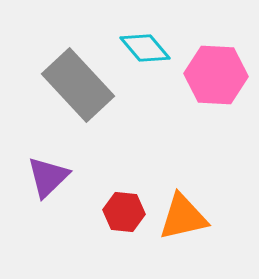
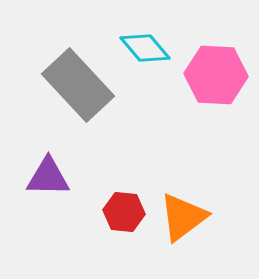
purple triangle: rotated 45 degrees clockwise
orange triangle: rotated 24 degrees counterclockwise
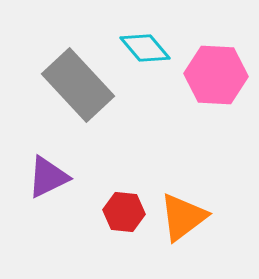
purple triangle: rotated 27 degrees counterclockwise
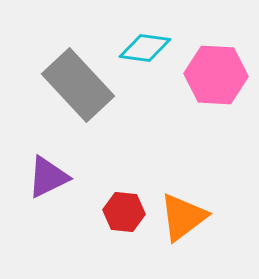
cyan diamond: rotated 42 degrees counterclockwise
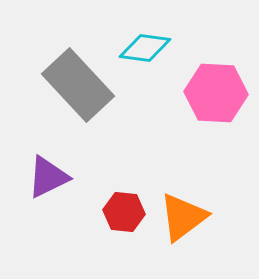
pink hexagon: moved 18 px down
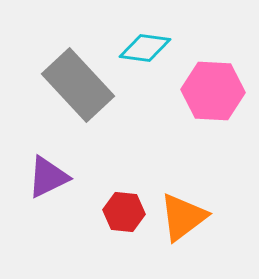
pink hexagon: moved 3 px left, 2 px up
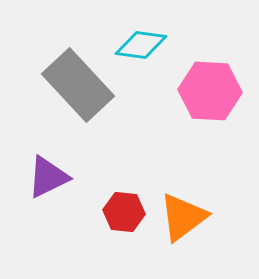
cyan diamond: moved 4 px left, 3 px up
pink hexagon: moved 3 px left
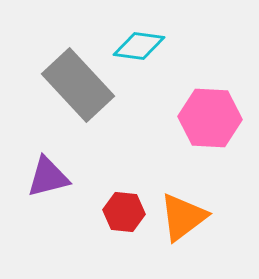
cyan diamond: moved 2 px left, 1 px down
pink hexagon: moved 27 px down
purple triangle: rotated 12 degrees clockwise
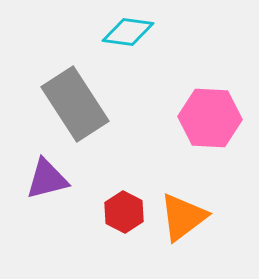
cyan diamond: moved 11 px left, 14 px up
gray rectangle: moved 3 px left, 19 px down; rotated 10 degrees clockwise
purple triangle: moved 1 px left, 2 px down
red hexagon: rotated 21 degrees clockwise
